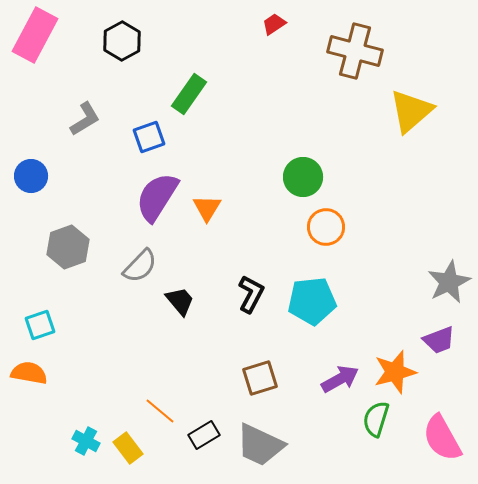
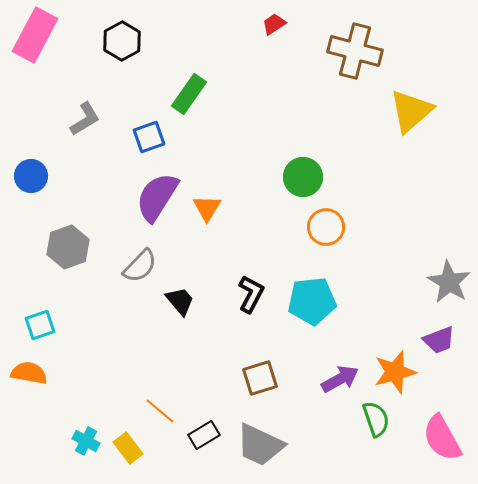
gray star: rotated 15 degrees counterclockwise
green semicircle: rotated 144 degrees clockwise
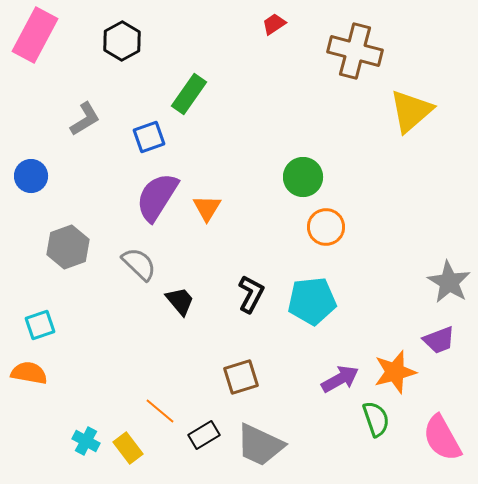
gray semicircle: moved 1 px left, 2 px up; rotated 90 degrees counterclockwise
brown square: moved 19 px left, 1 px up
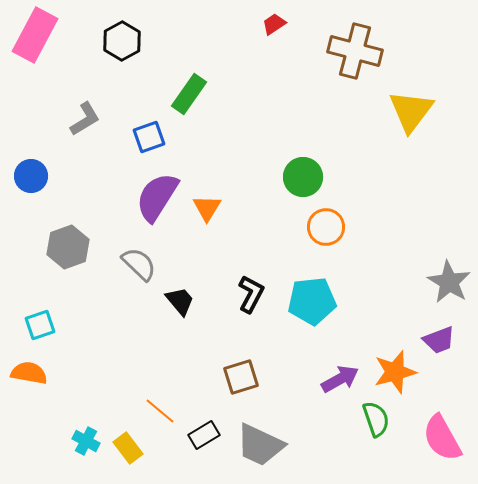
yellow triangle: rotated 12 degrees counterclockwise
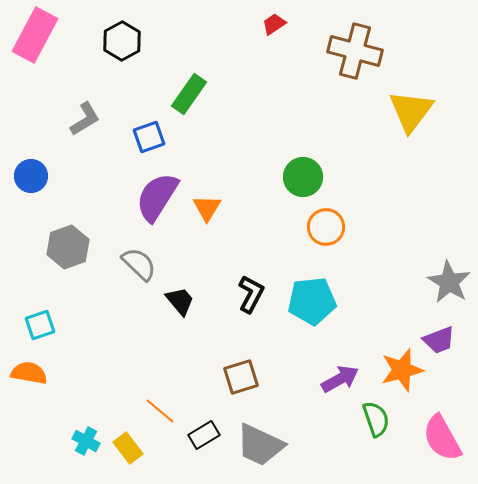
orange star: moved 7 px right, 2 px up
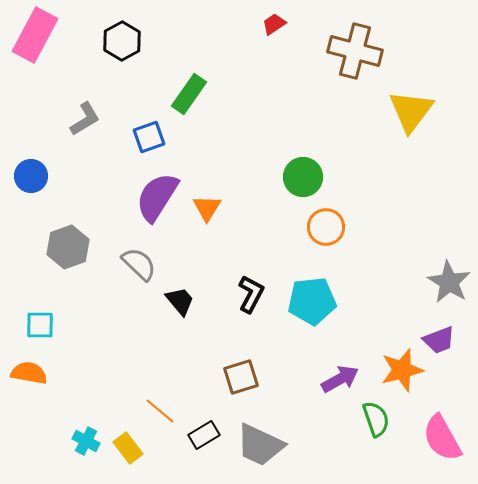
cyan square: rotated 20 degrees clockwise
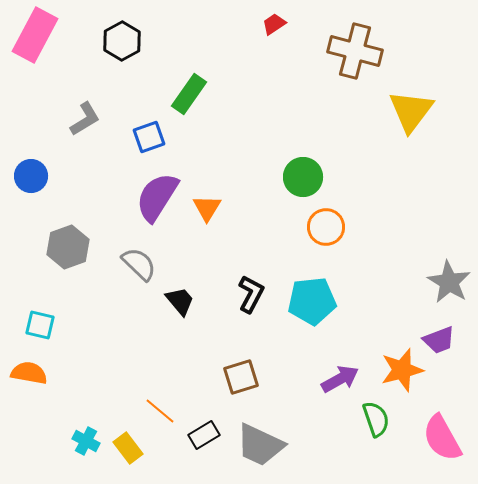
cyan square: rotated 12 degrees clockwise
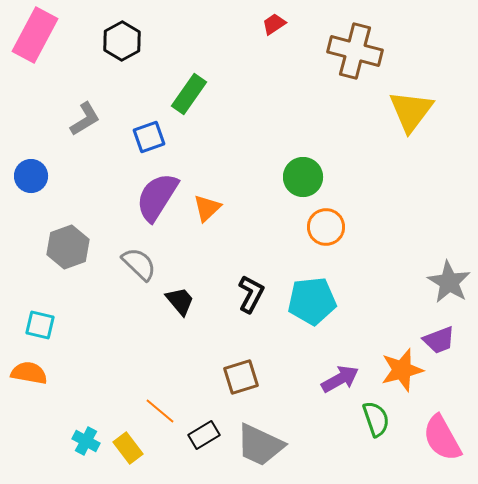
orange triangle: rotated 16 degrees clockwise
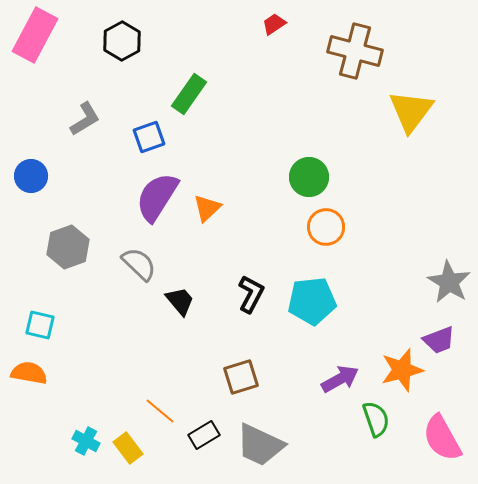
green circle: moved 6 px right
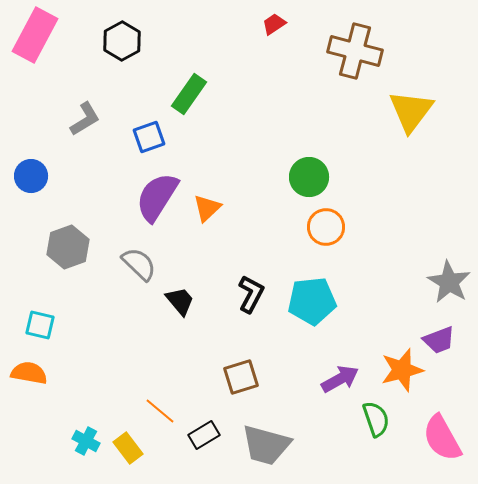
gray trapezoid: moved 6 px right; rotated 10 degrees counterclockwise
